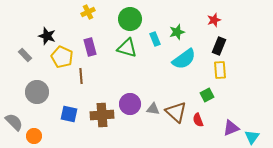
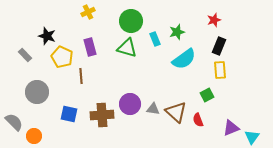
green circle: moved 1 px right, 2 px down
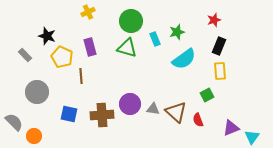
yellow rectangle: moved 1 px down
